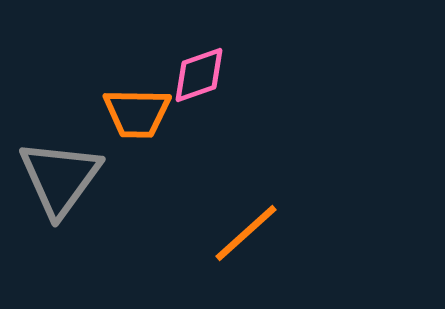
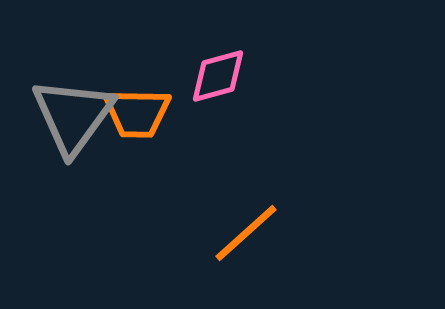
pink diamond: moved 19 px right, 1 px down; rotated 4 degrees clockwise
gray triangle: moved 13 px right, 62 px up
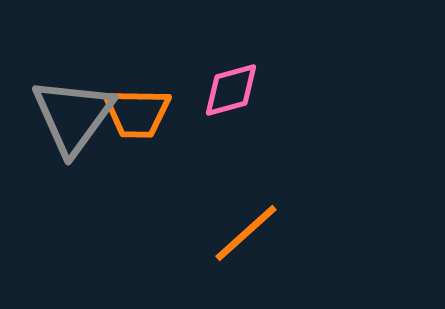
pink diamond: moved 13 px right, 14 px down
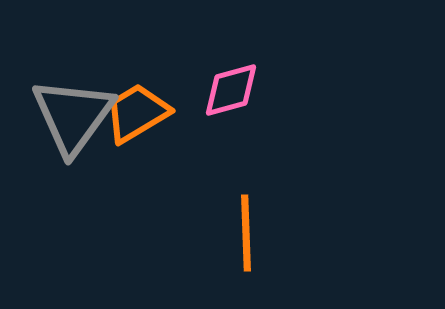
orange trapezoid: rotated 148 degrees clockwise
orange line: rotated 50 degrees counterclockwise
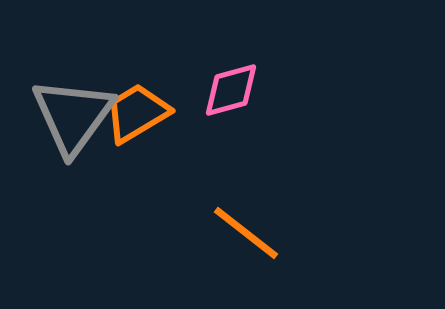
orange line: rotated 50 degrees counterclockwise
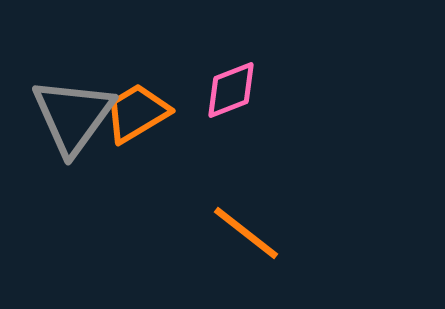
pink diamond: rotated 6 degrees counterclockwise
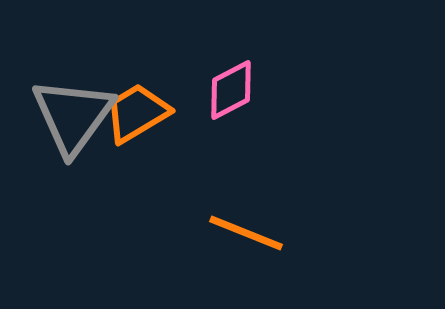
pink diamond: rotated 6 degrees counterclockwise
orange line: rotated 16 degrees counterclockwise
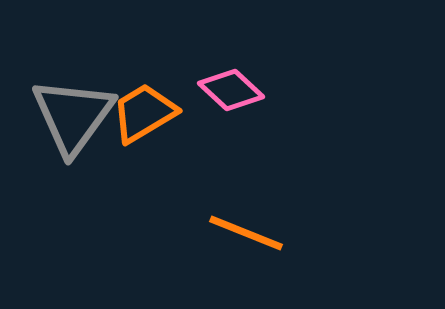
pink diamond: rotated 70 degrees clockwise
orange trapezoid: moved 7 px right
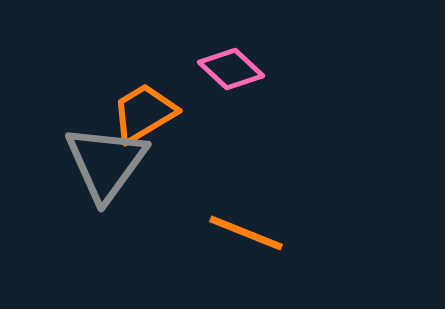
pink diamond: moved 21 px up
gray triangle: moved 33 px right, 47 px down
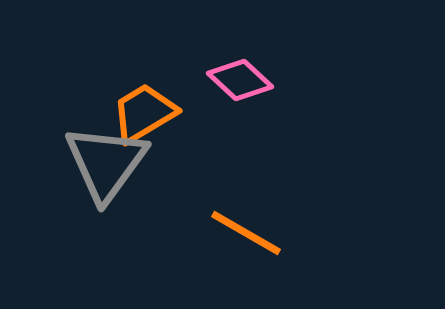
pink diamond: moved 9 px right, 11 px down
orange line: rotated 8 degrees clockwise
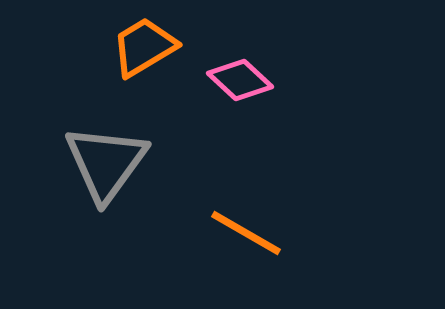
orange trapezoid: moved 66 px up
